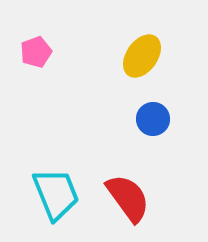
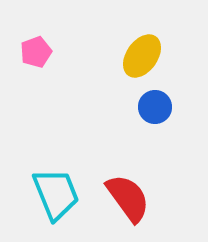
blue circle: moved 2 px right, 12 px up
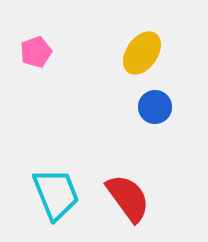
yellow ellipse: moved 3 px up
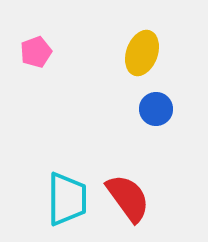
yellow ellipse: rotated 15 degrees counterclockwise
blue circle: moved 1 px right, 2 px down
cyan trapezoid: moved 11 px right, 5 px down; rotated 22 degrees clockwise
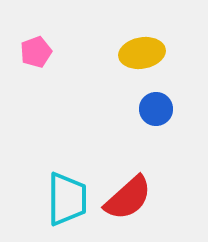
yellow ellipse: rotated 60 degrees clockwise
red semicircle: rotated 84 degrees clockwise
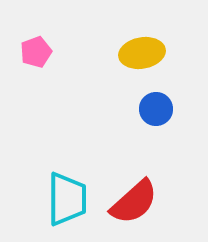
red semicircle: moved 6 px right, 4 px down
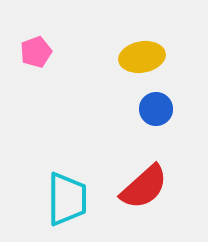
yellow ellipse: moved 4 px down
red semicircle: moved 10 px right, 15 px up
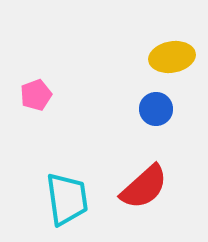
pink pentagon: moved 43 px down
yellow ellipse: moved 30 px right
cyan trapezoid: rotated 8 degrees counterclockwise
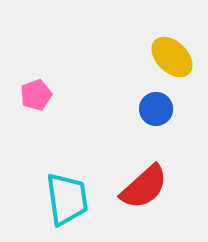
yellow ellipse: rotated 54 degrees clockwise
